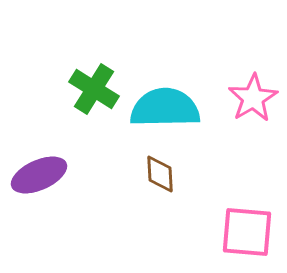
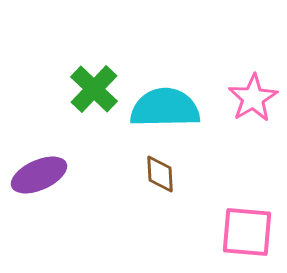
green cross: rotated 12 degrees clockwise
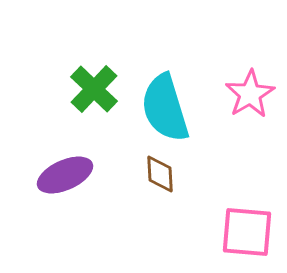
pink star: moved 3 px left, 4 px up
cyan semicircle: rotated 106 degrees counterclockwise
purple ellipse: moved 26 px right
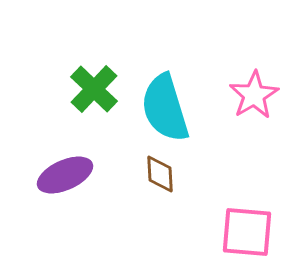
pink star: moved 4 px right, 1 px down
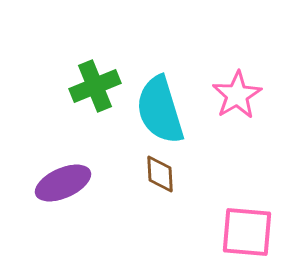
green cross: moved 1 px right, 3 px up; rotated 24 degrees clockwise
pink star: moved 17 px left
cyan semicircle: moved 5 px left, 2 px down
purple ellipse: moved 2 px left, 8 px down
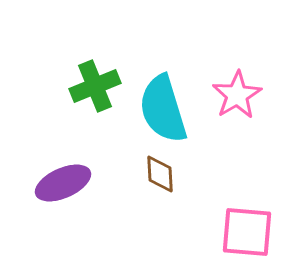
cyan semicircle: moved 3 px right, 1 px up
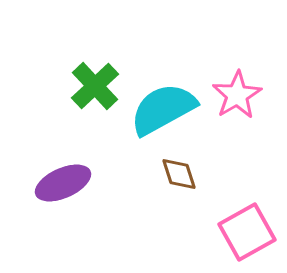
green cross: rotated 21 degrees counterclockwise
cyan semicircle: rotated 78 degrees clockwise
brown diamond: moved 19 px right; rotated 15 degrees counterclockwise
pink square: rotated 34 degrees counterclockwise
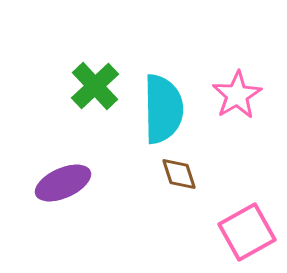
cyan semicircle: rotated 118 degrees clockwise
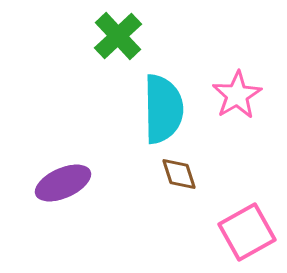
green cross: moved 23 px right, 50 px up
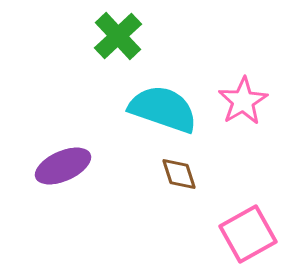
pink star: moved 6 px right, 6 px down
cyan semicircle: rotated 70 degrees counterclockwise
purple ellipse: moved 17 px up
pink square: moved 1 px right, 2 px down
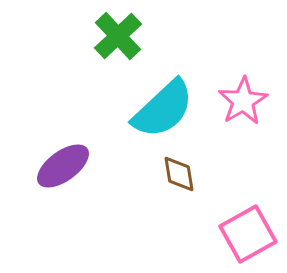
cyan semicircle: rotated 118 degrees clockwise
purple ellipse: rotated 12 degrees counterclockwise
brown diamond: rotated 9 degrees clockwise
